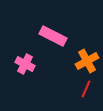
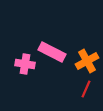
pink rectangle: moved 1 px left, 16 px down
pink cross: rotated 18 degrees counterclockwise
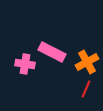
orange cross: moved 1 px down
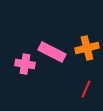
orange cross: moved 14 px up; rotated 15 degrees clockwise
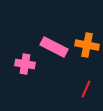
orange cross: moved 3 px up; rotated 25 degrees clockwise
pink rectangle: moved 2 px right, 5 px up
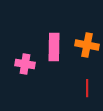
pink rectangle: rotated 64 degrees clockwise
red line: moved 1 px right, 1 px up; rotated 24 degrees counterclockwise
